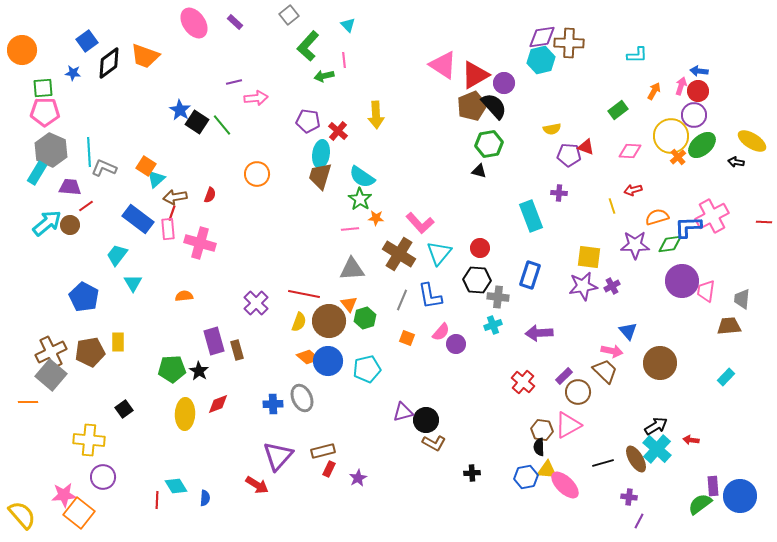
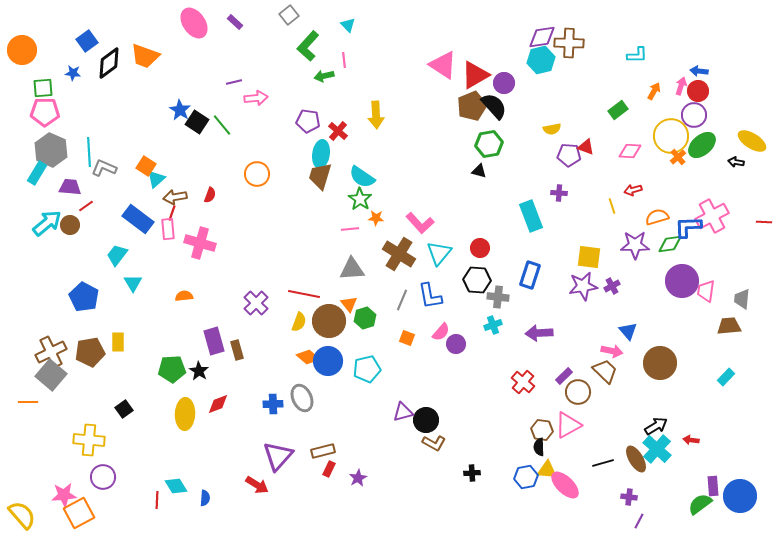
orange square at (79, 513): rotated 24 degrees clockwise
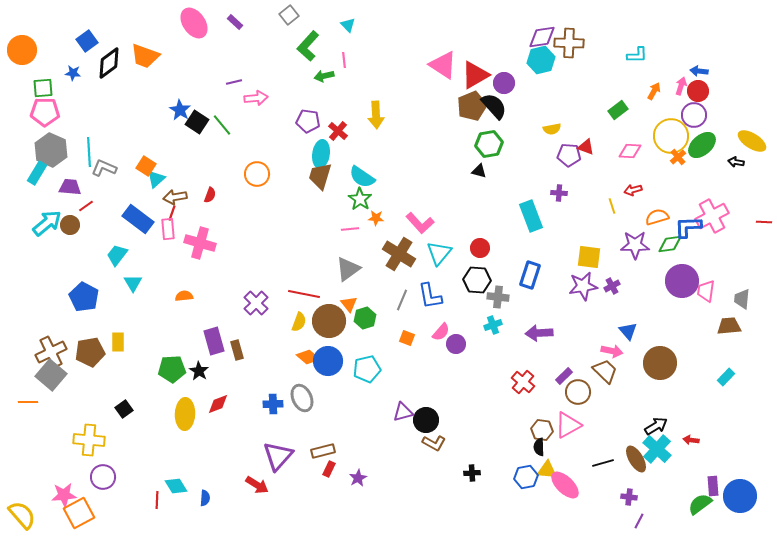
gray triangle at (352, 269): moved 4 px left; rotated 32 degrees counterclockwise
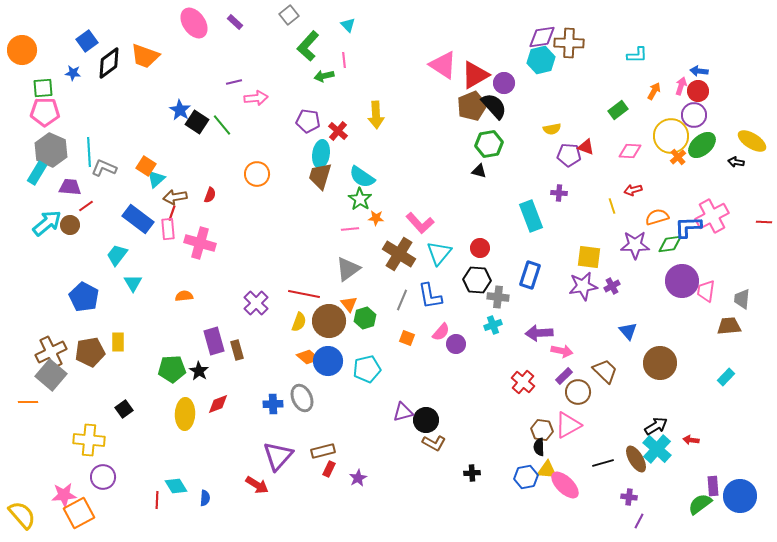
pink arrow at (612, 351): moved 50 px left
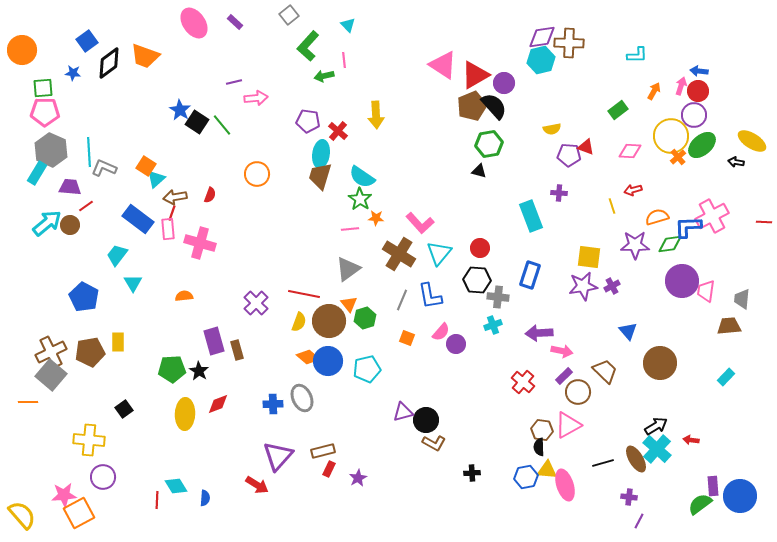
pink ellipse at (565, 485): rotated 28 degrees clockwise
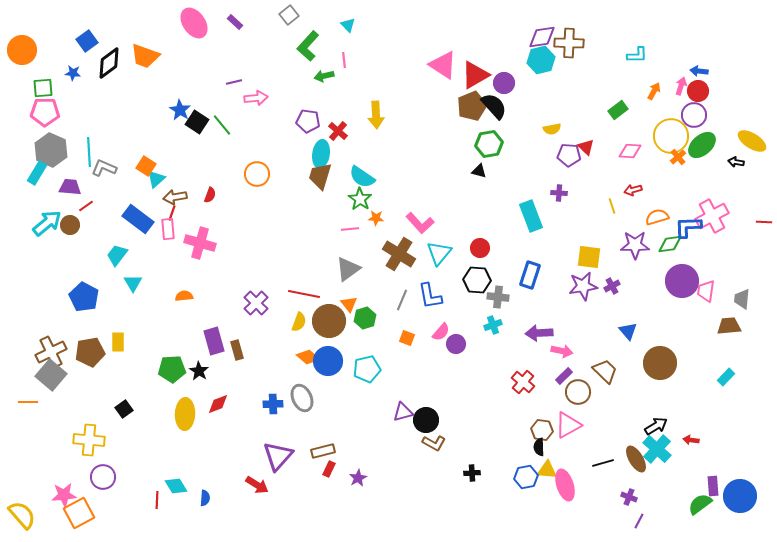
red triangle at (586, 147): rotated 24 degrees clockwise
purple cross at (629, 497): rotated 14 degrees clockwise
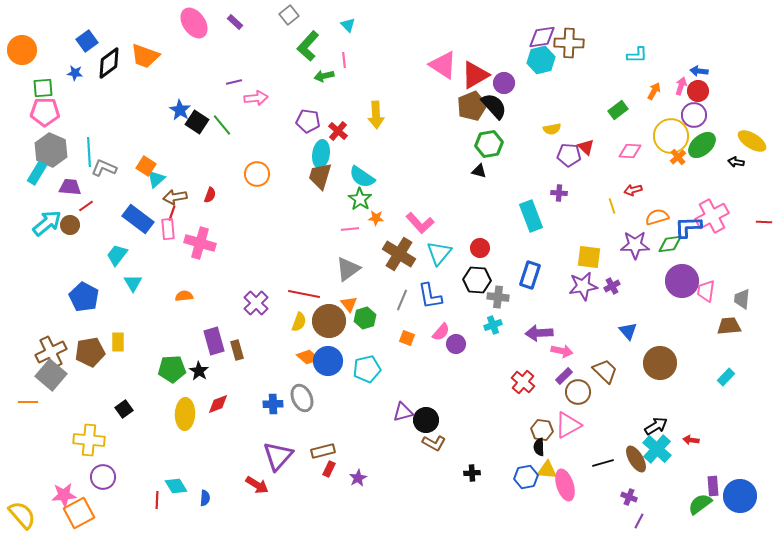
blue star at (73, 73): moved 2 px right
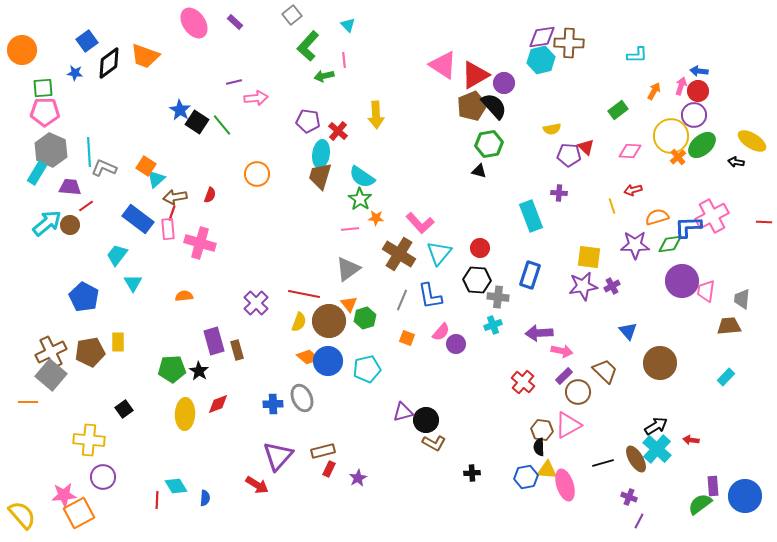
gray square at (289, 15): moved 3 px right
blue circle at (740, 496): moved 5 px right
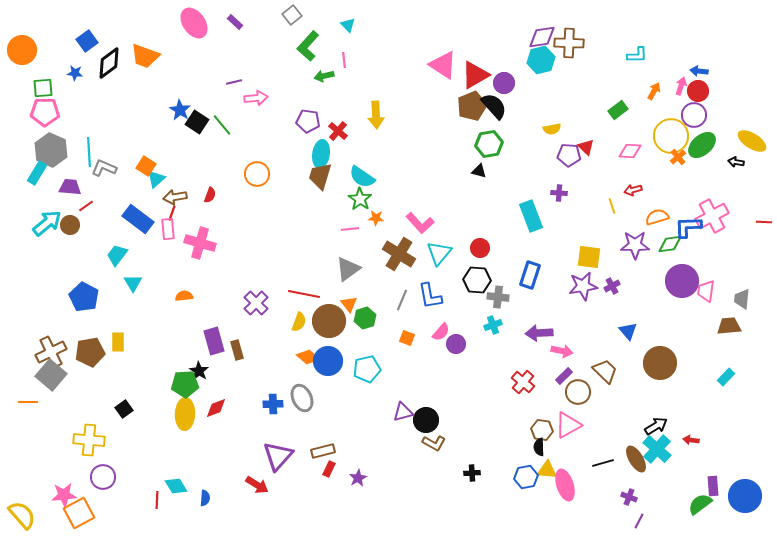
green pentagon at (172, 369): moved 13 px right, 15 px down
red diamond at (218, 404): moved 2 px left, 4 px down
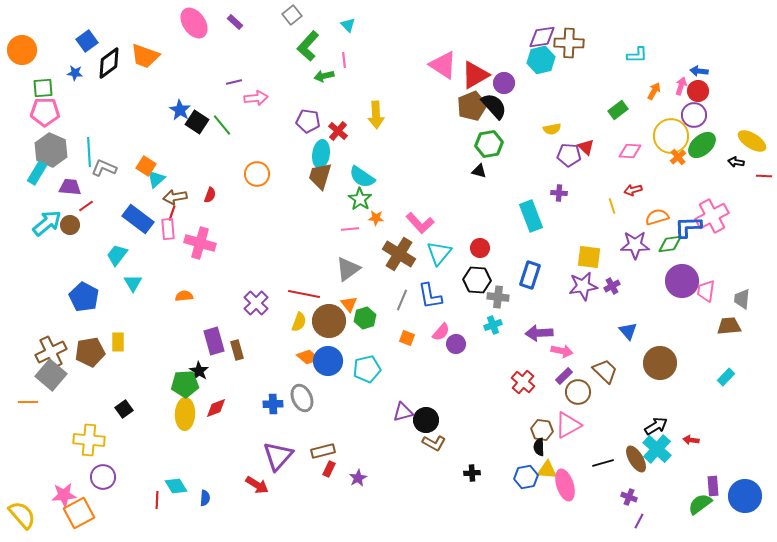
red line at (764, 222): moved 46 px up
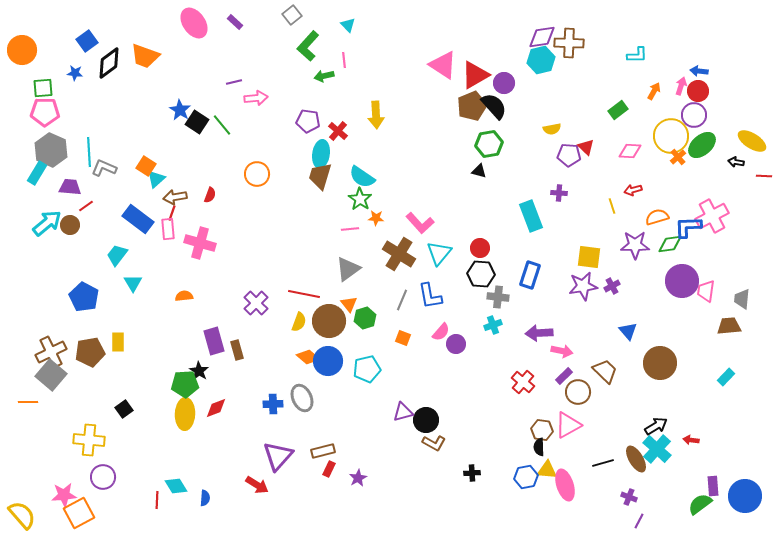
black hexagon at (477, 280): moved 4 px right, 6 px up
orange square at (407, 338): moved 4 px left
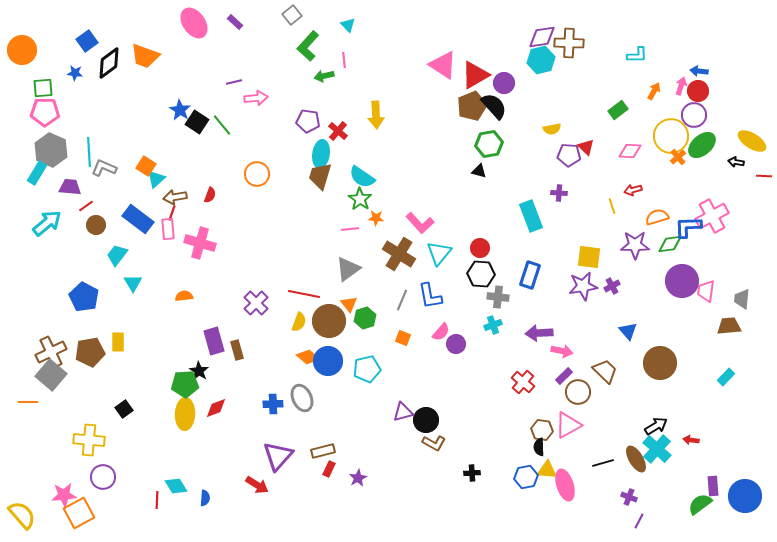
brown circle at (70, 225): moved 26 px right
